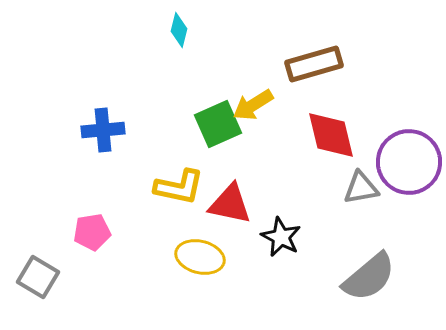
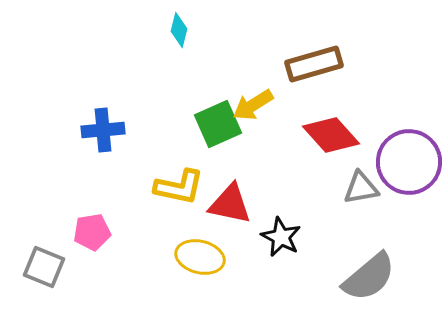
red diamond: rotated 28 degrees counterclockwise
gray square: moved 6 px right, 10 px up; rotated 9 degrees counterclockwise
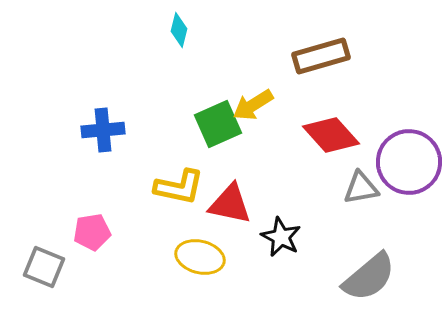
brown rectangle: moved 7 px right, 8 px up
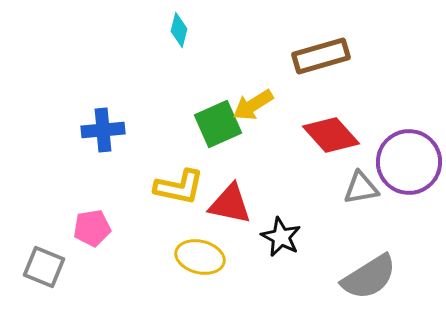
pink pentagon: moved 4 px up
gray semicircle: rotated 8 degrees clockwise
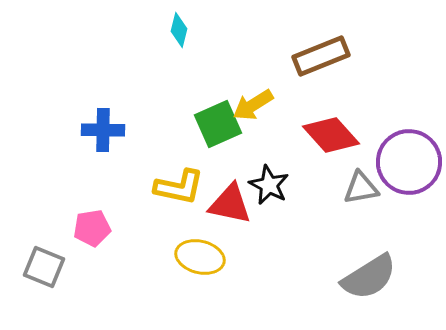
brown rectangle: rotated 6 degrees counterclockwise
blue cross: rotated 6 degrees clockwise
black star: moved 12 px left, 52 px up
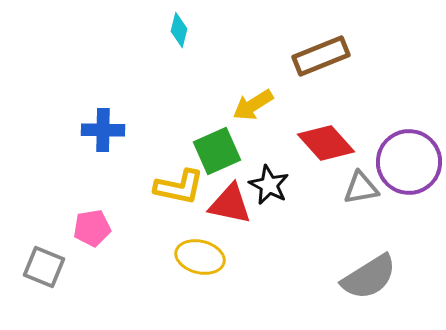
green square: moved 1 px left, 27 px down
red diamond: moved 5 px left, 8 px down
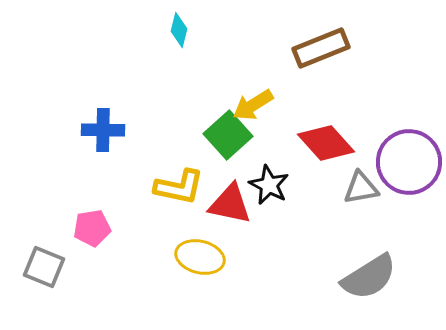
brown rectangle: moved 8 px up
green square: moved 11 px right, 16 px up; rotated 18 degrees counterclockwise
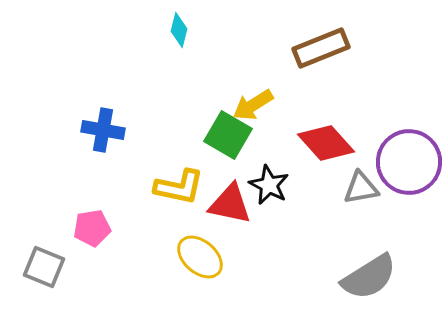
blue cross: rotated 9 degrees clockwise
green square: rotated 18 degrees counterclockwise
yellow ellipse: rotated 27 degrees clockwise
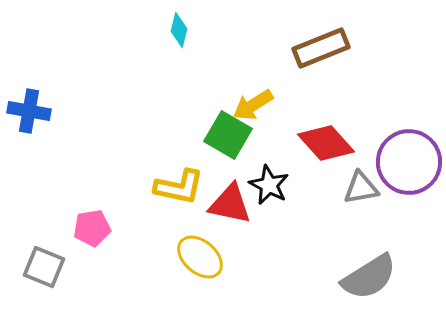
blue cross: moved 74 px left, 19 px up
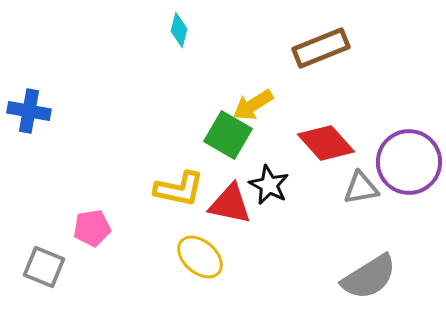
yellow L-shape: moved 2 px down
